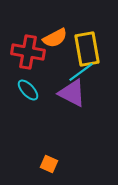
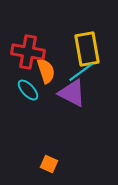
orange semicircle: moved 9 px left, 33 px down; rotated 80 degrees counterclockwise
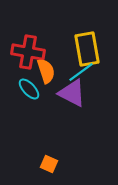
cyan ellipse: moved 1 px right, 1 px up
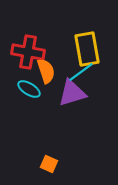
cyan ellipse: rotated 15 degrees counterclockwise
purple triangle: rotated 44 degrees counterclockwise
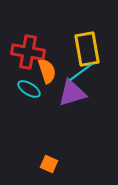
orange semicircle: moved 1 px right
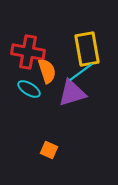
orange square: moved 14 px up
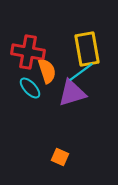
cyan ellipse: moved 1 px right, 1 px up; rotated 15 degrees clockwise
orange square: moved 11 px right, 7 px down
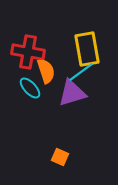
orange semicircle: moved 1 px left
